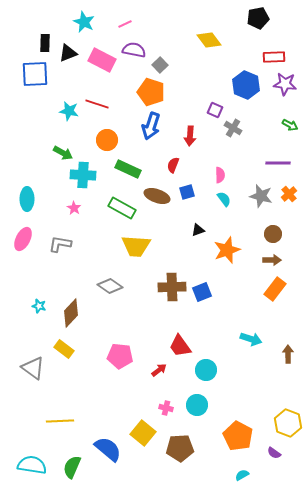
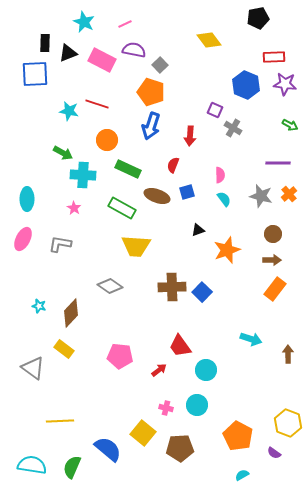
blue square at (202, 292): rotated 24 degrees counterclockwise
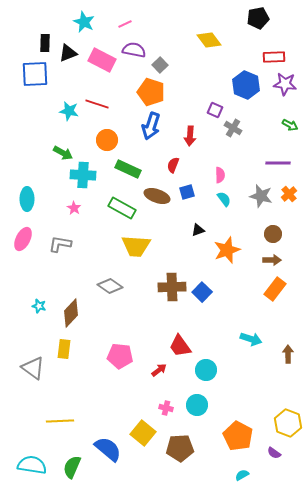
yellow rectangle at (64, 349): rotated 60 degrees clockwise
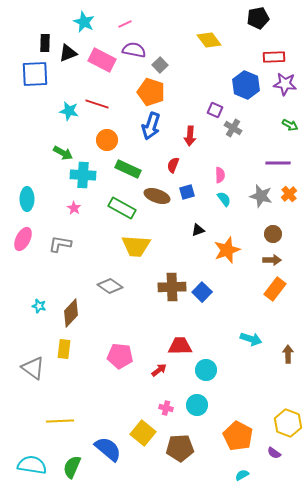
red trapezoid at (180, 346): rotated 125 degrees clockwise
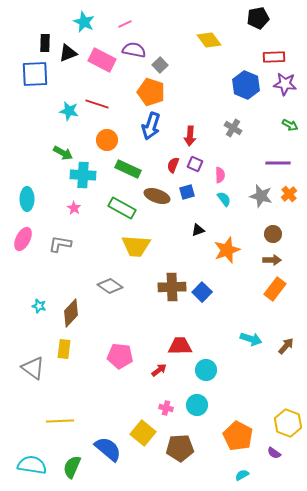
purple square at (215, 110): moved 20 px left, 54 px down
brown arrow at (288, 354): moved 2 px left, 8 px up; rotated 42 degrees clockwise
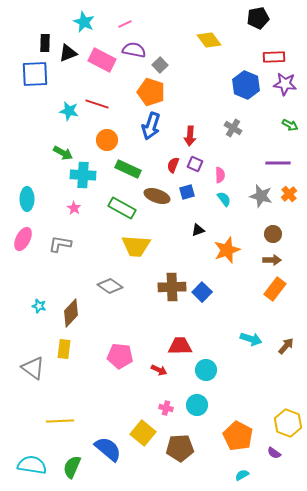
red arrow at (159, 370): rotated 63 degrees clockwise
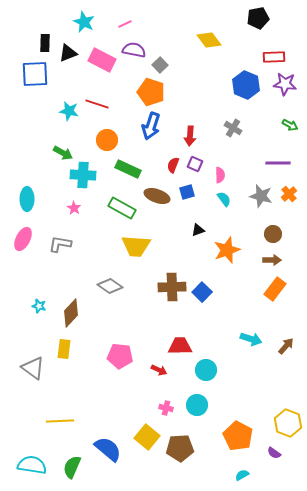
yellow square at (143, 433): moved 4 px right, 4 px down
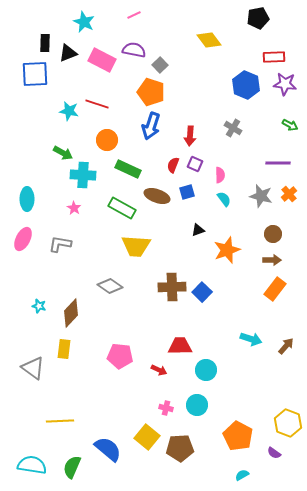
pink line at (125, 24): moved 9 px right, 9 px up
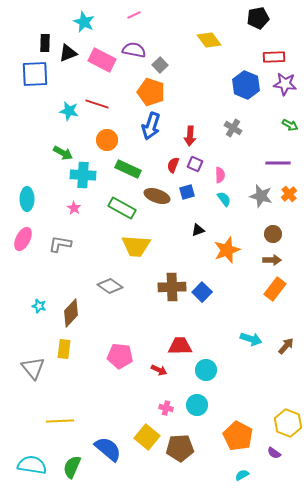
gray triangle at (33, 368): rotated 15 degrees clockwise
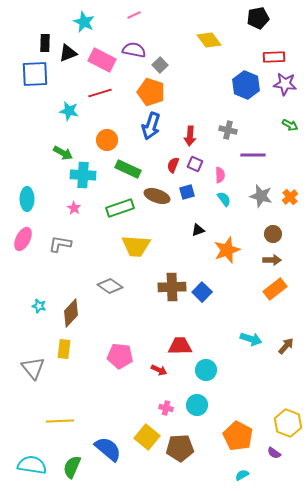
red line at (97, 104): moved 3 px right, 11 px up; rotated 35 degrees counterclockwise
gray cross at (233, 128): moved 5 px left, 2 px down; rotated 18 degrees counterclockwise
purple line at (278, 163): moved 25 px left, 8 px up
orange cross at (289, 194): moved 1 px right, 3 px down
green rectangle at (122, 208): moved 2 px left; rotated 48 degrees counterclockwise
orange rectangle at (275, 289): rotated 15 degrees clockwise
